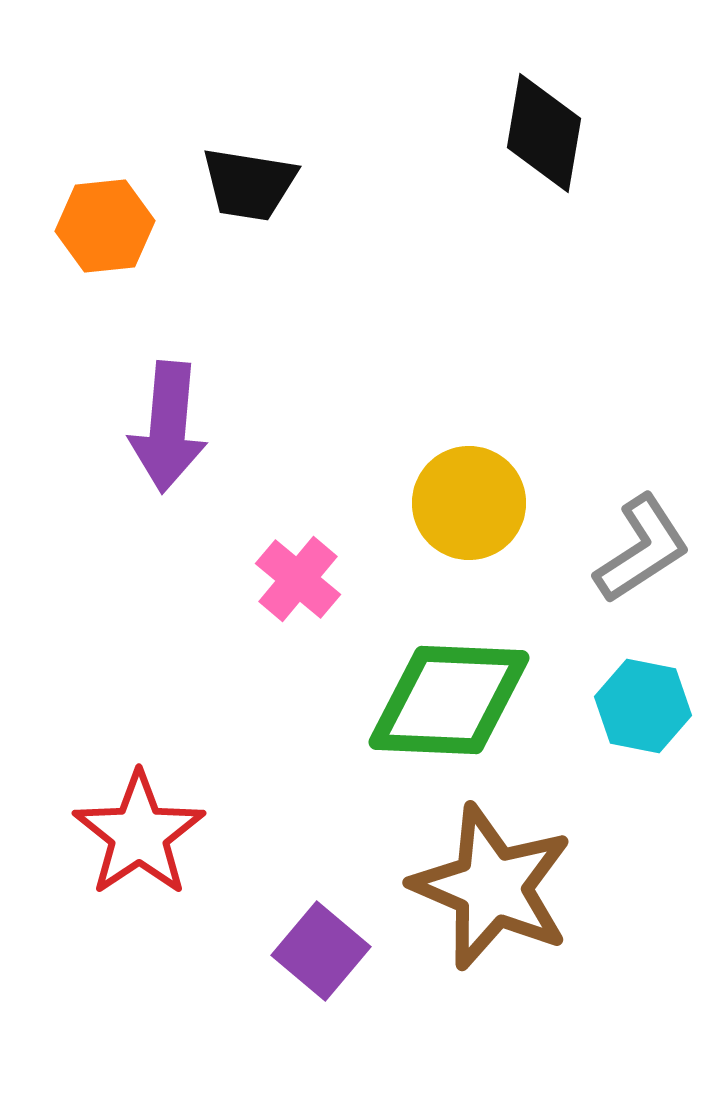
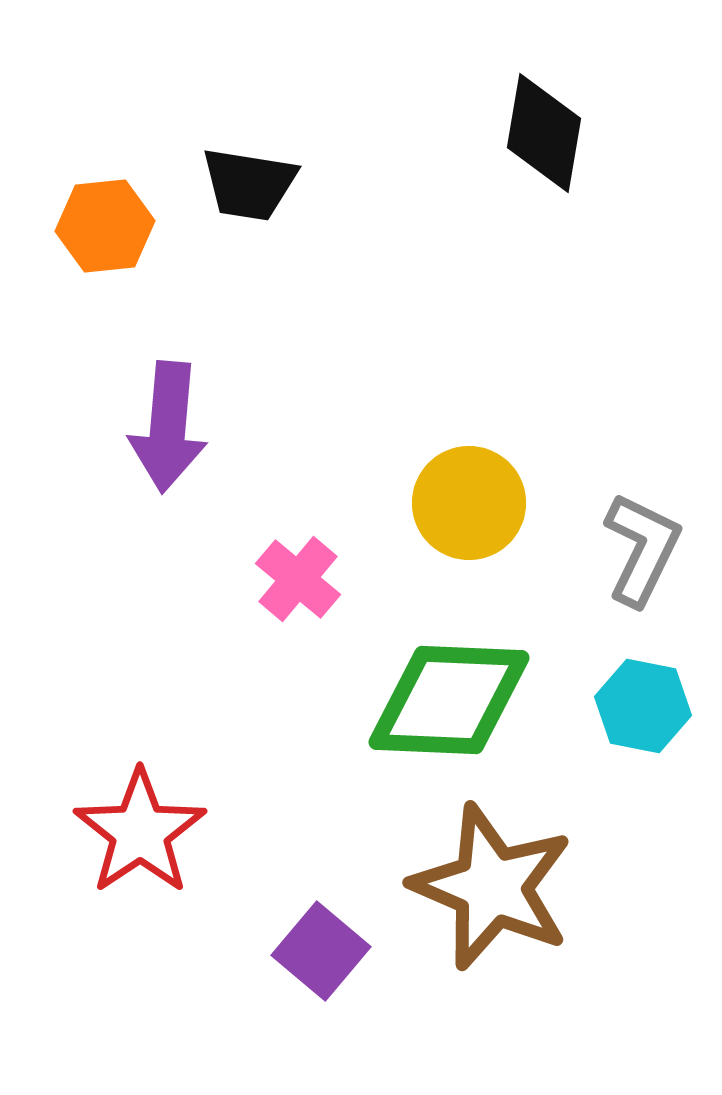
gray L-shape: rotated 31 degrees counterclockwise
red star: moved 1 px right, 2 px up
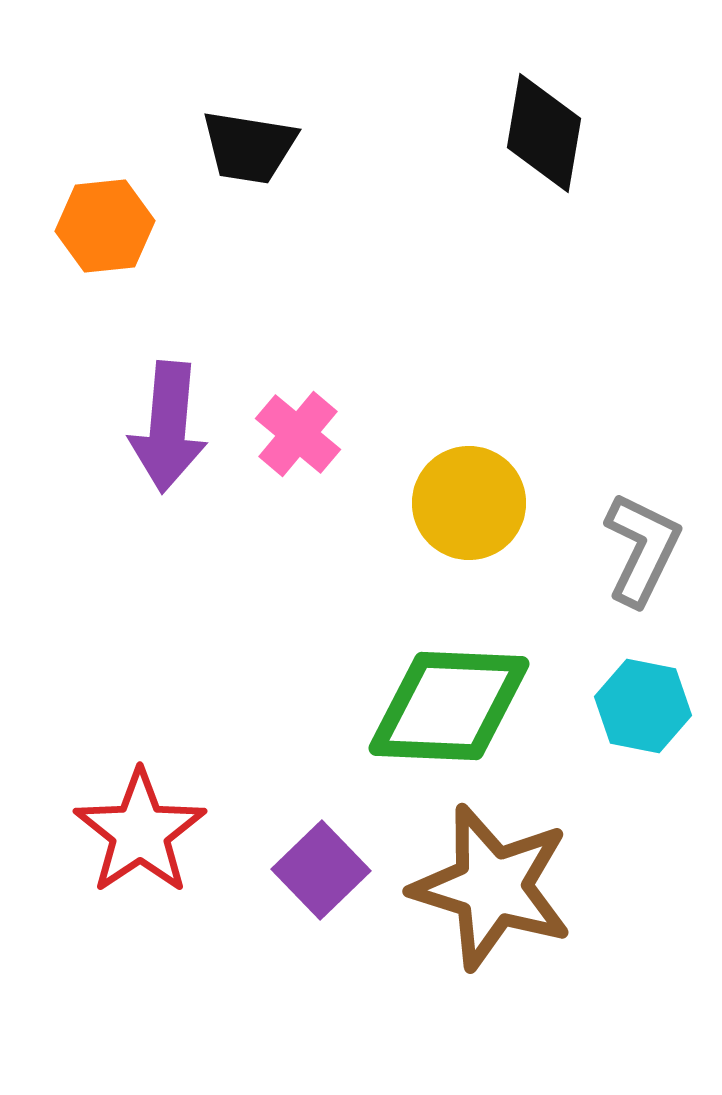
black trapezoid: moved 37 px up
pink cross: moved 145 px up
green diamond: moved 6 px down
brown star: rotated 6 degrees counterclockwise
purple square: moved 81 px up; rotated 6 degrees clockwise
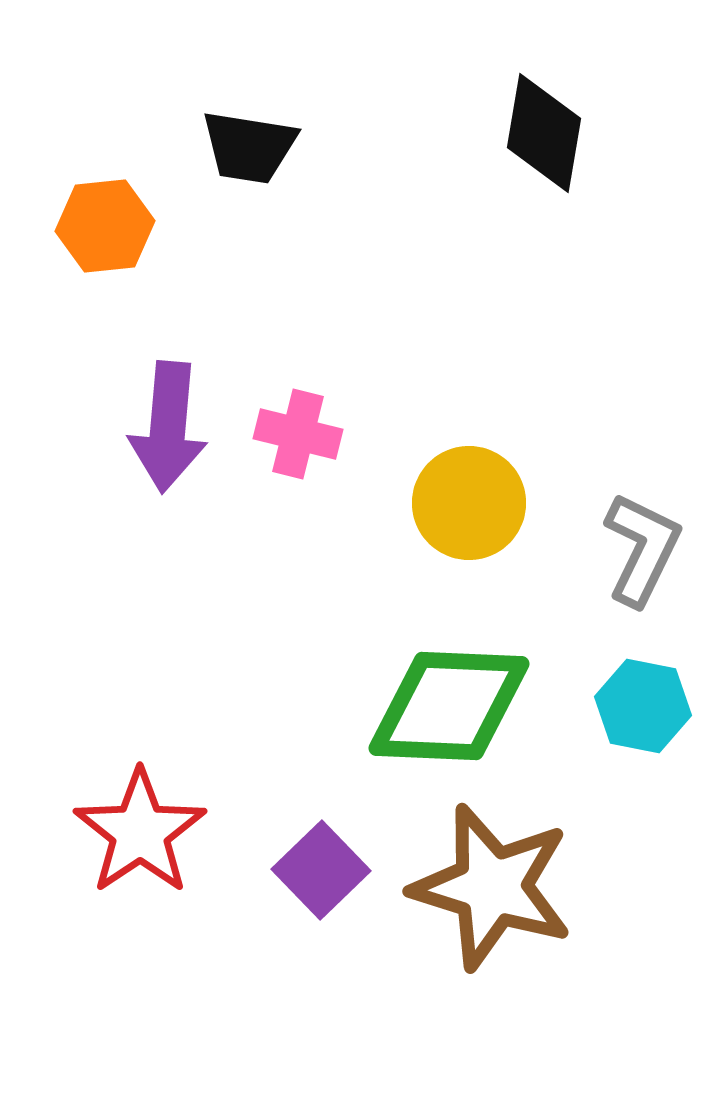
pink cross: rotated 26 degrees counterclockwise
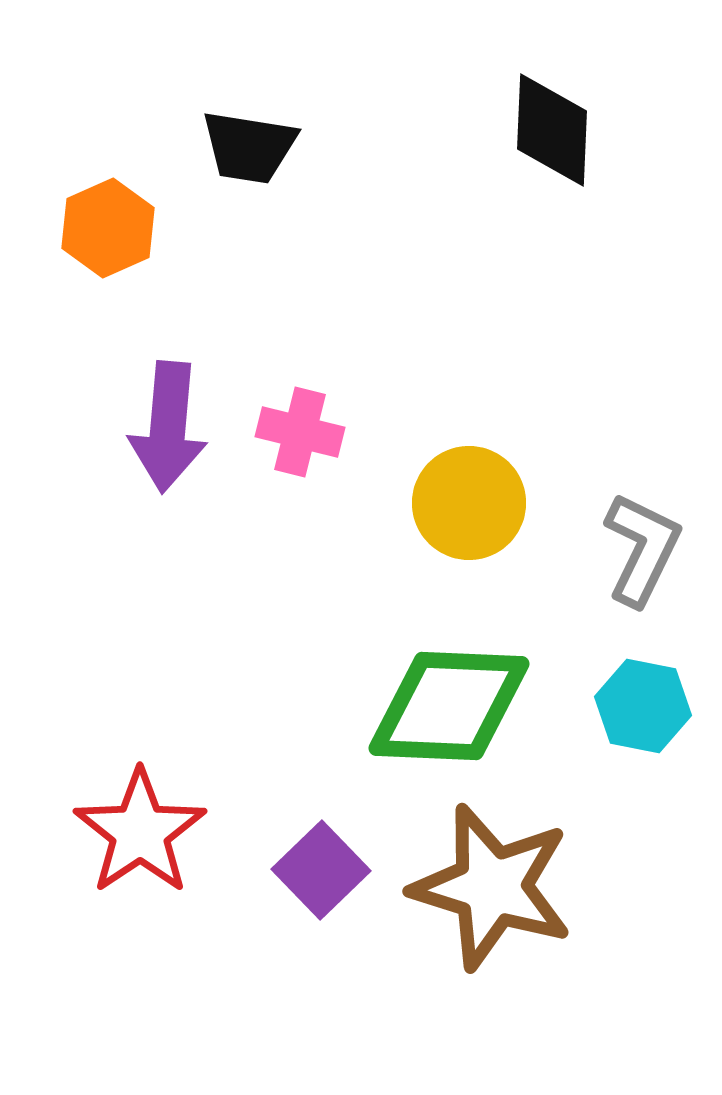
black diamond: moved 8 px right, 3 px up; rotated 7 degrees counterclockwise
orange hexagon: moved 3 px right, 2 px down; rotated 18 degrees counterclockwise
pink cross: moved 2 px right, 2 px up
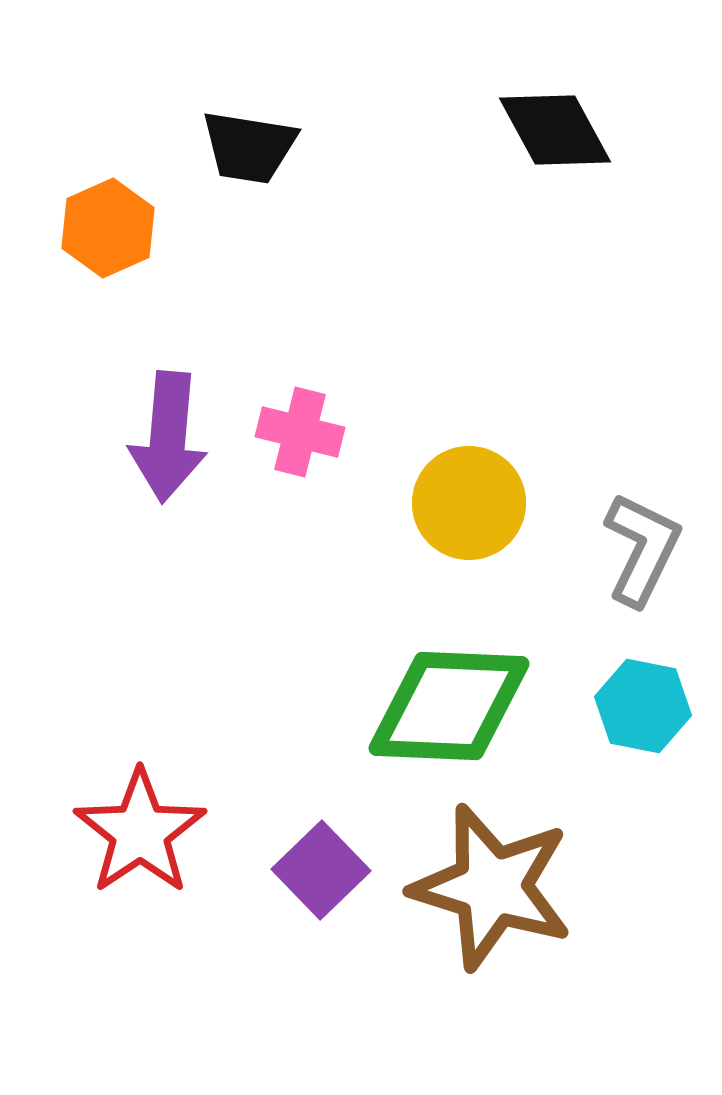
black diamond: moved 3 px right; rotated 31 degrees counterclockwise
purple arrow: moved 10 px down
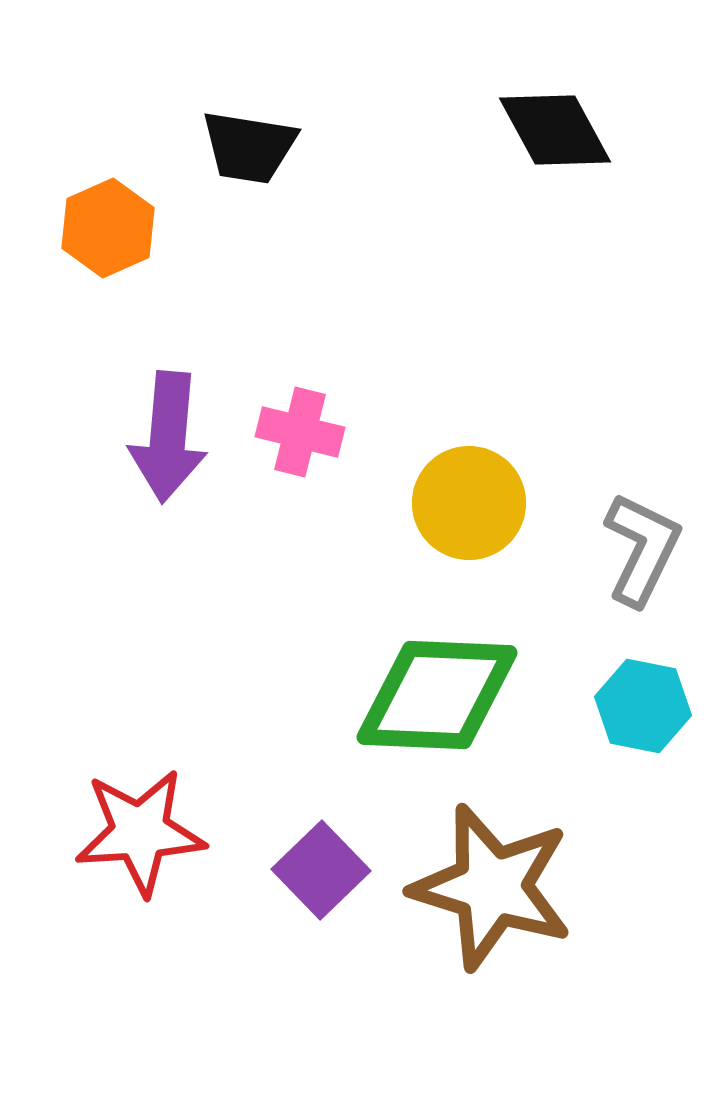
green diamond: moved 12 px left, 11 px up
red star: rotated 30 degrees clockwise
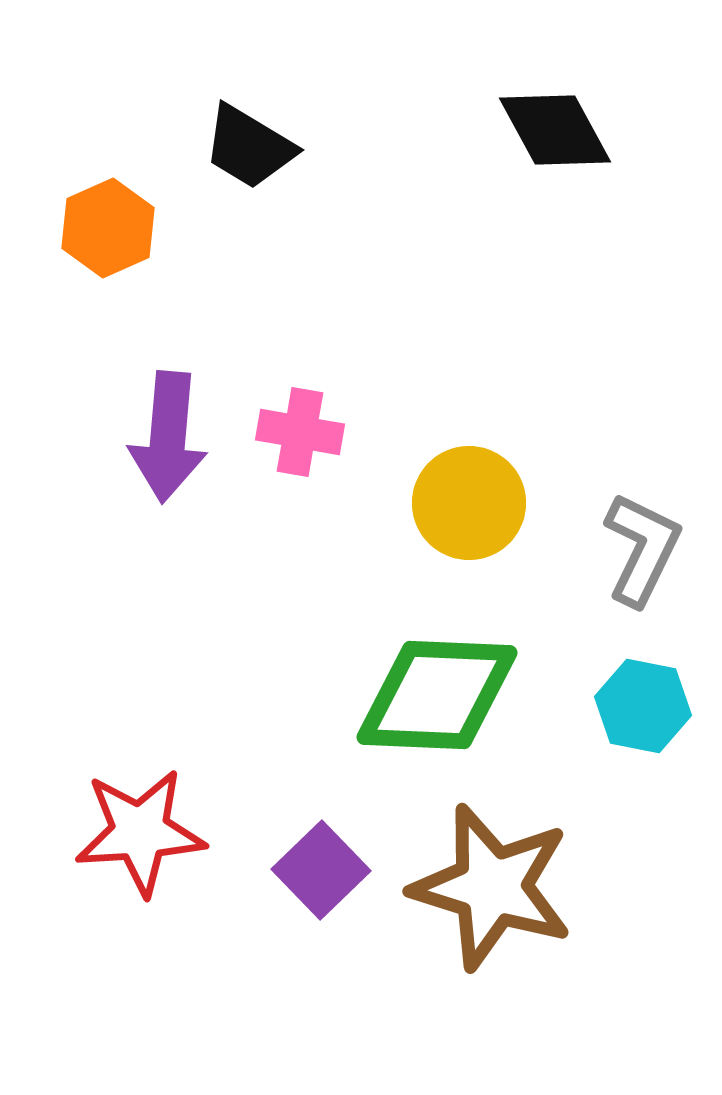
black trapezoid: rotated 22 degrees clockwise
pink cross: rotated 4 degrees counterclockwise
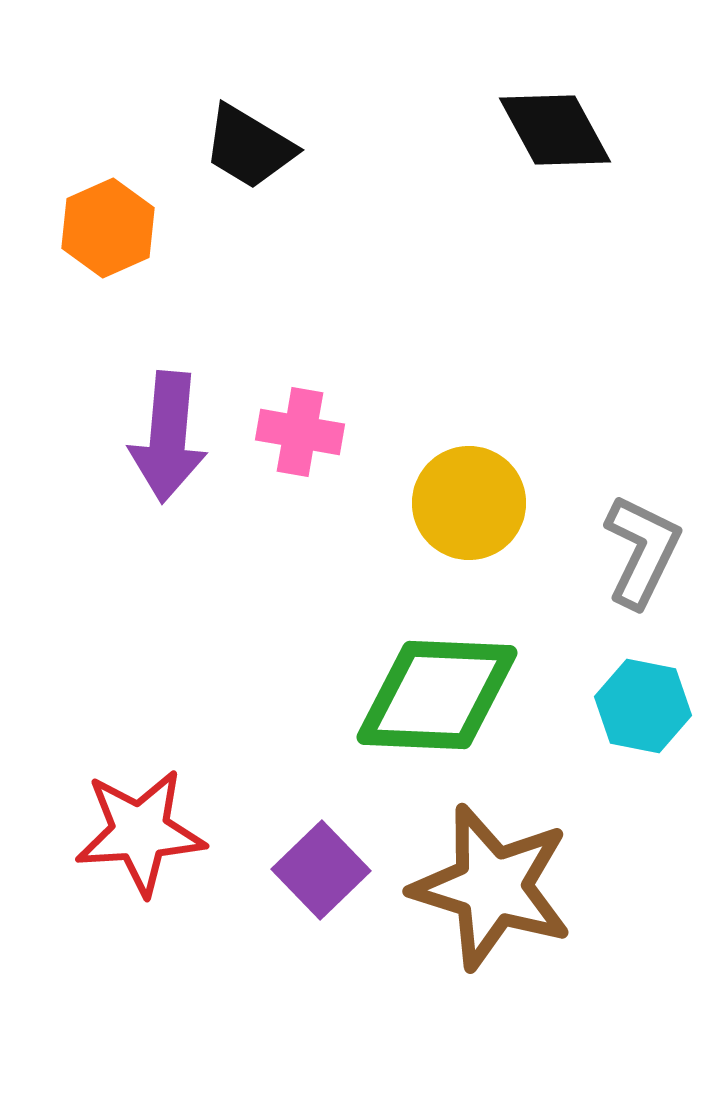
gray L-shape: moved 2 px down
